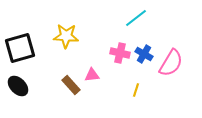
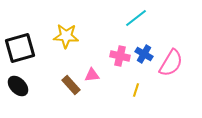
pink cross: moved 3 px down
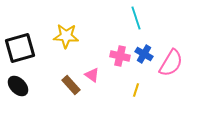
cyan line: rotated 70 degrees counterclockwise
pink triangle: rotated 42 degrees clockwise
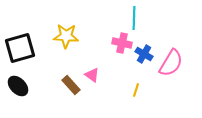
cyan line: moved 2 px left; rotated 20 degrees clockwise
pink cross: moved 2 px right, 13 px up
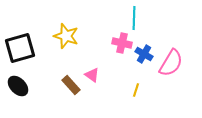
yellow star: rotated 15 degrees clockwise
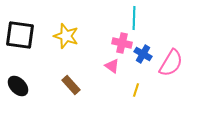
black square: moved 13 px up; rotated 24 degrees clockwise
blue cross: moved 1 px left
pink triangle: moved 20 px right, 9 px up
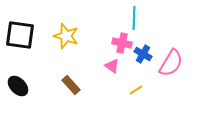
yellow line: rotated 40 degrees clockwise
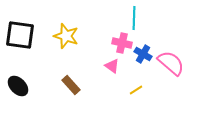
pink semicircle: rotated 80 degrees counterclockwise
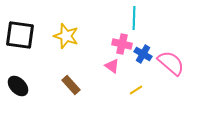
pink cross: moved 1 px down
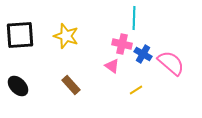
black square: rotated 12 degrees counterclockwise
